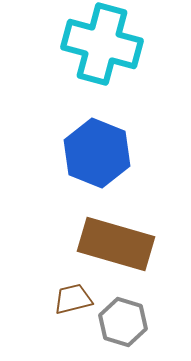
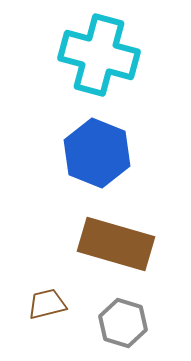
cyan cross: moved 3 px left, 11 px down
brown trapezoid: moved 26 px left, 5 px down
gray hexagon: moved 1 px down
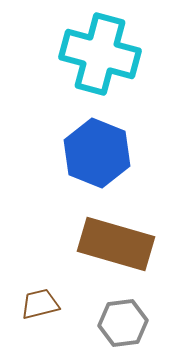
cyan cross: moved 1 px right, 1 px up
brown trapezoid: moved 7 px left
gray hexagon: rotated 24 degrees counterclockwise
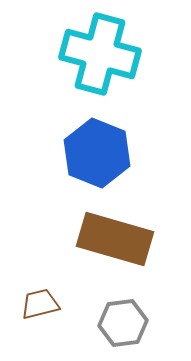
brown rectangle: moved 1 px left, 5 px up
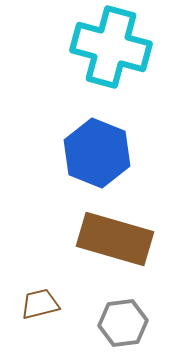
cyan cross: moved 11 px right, 7 px up
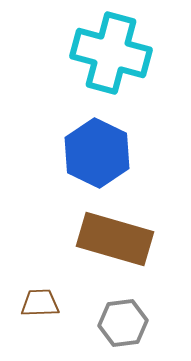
cyan cross: moved 6 px down
blue hexagon: rotated 4 degrees clockwise
brown trapezoid: moved 1 px up; rotated 12 degrees clockwise
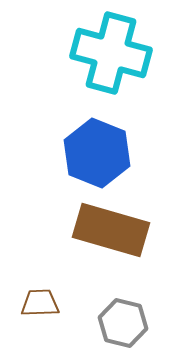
blue hexagon: rotated 4 degrees counterclockwise
brown rectangle: moved 4 px left, 9 px up
gray hexagon: rotated 21 degrees clockwise
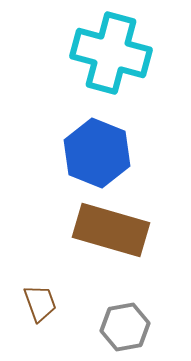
brown trapezoid: rotated 72 degrees clockwise
gray hexagon: moved 2 px right, 4 px down; rotated 24 degrees counterclockwise
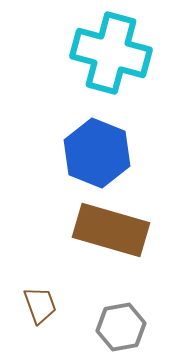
brown trapezoid: moved 2 px down
gray hexagon: moved 4 px left
